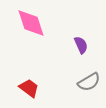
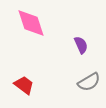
red trapezoid: moved 5 px left, 3 px up
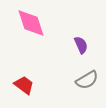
gray semicircle: moved 2 px left, 2 px up
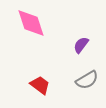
purple semicircle: rotated 120 degrees counterclockwise
red trapezoid: moved 16 px right
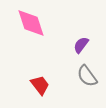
gray semicircle: moved 4 px up; rotated 85 degrees clockwise
red trapezoid: rotated 15 degrees clockwise
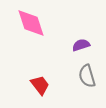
purple semicircle: rotated 36 degrees clockwise
gray semicircle: rotated 20 degrees clockwise
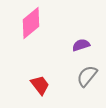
pink diamond: rotated 68 degrees clockwise
gray semicircle: rotated 55 degrees clockwise
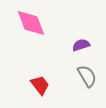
pink diamond: rotated 72 degrees counterclockwise
gray semicircle: rotated 110 degrees clockwise
